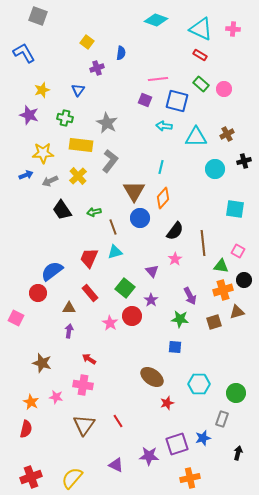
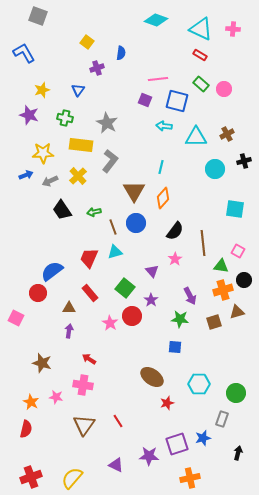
blue circle at (140, 218): moved 4 px left, 5 px down
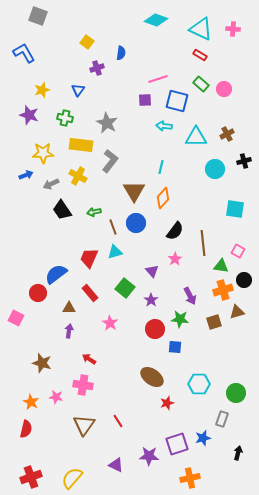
pink line at (158, 79): rotated 12 degrees counterclockwise
purple square at (145, 100): rotated 24 degrees counterclockwise
yellow cross at (78, 176): rotated 18 degrees counterclockwise
gray arrow at (50, 181): moved 1 px right, 3 px down
blue semicircle at (52, 271): moved 4 px right, 3 px down
red circle at (132, 316): moved 23 px right, 13 px down
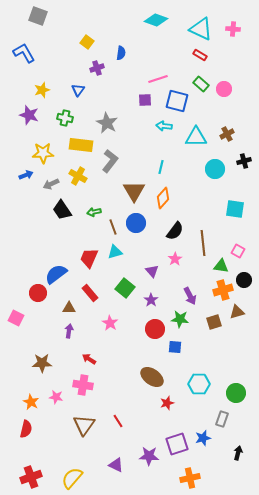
brown star at (42, 363): rotated 18 degrees counterclockwise
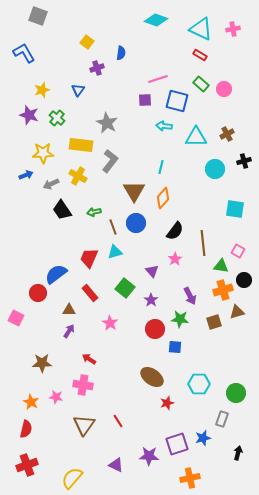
pink cross at (233, 29): rotated 16 degrees counterclockwise
green cross at (65, 118): moved 8 px left; rotated 28 degrees clockwise
brown triangle at (69, 308): moved 2 px down
purple arrow at (69, 331): rotated 24 degrees clockwise
red cross at (31, 477): moved 4 px left, 12 px up
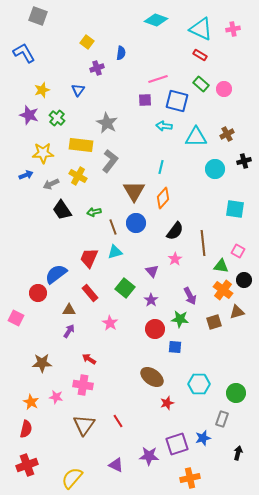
orange cross at (223, 290): rotated 36 degrees counterclockwise
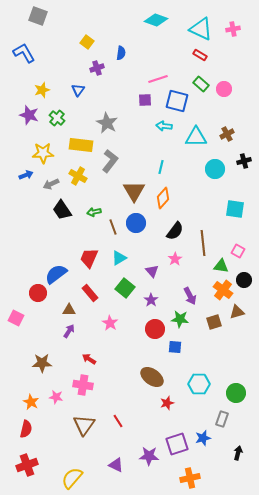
cyan triangle at (115, 252): moved 4 px right, 6 px down; rotated 14 degrees counterclockwise
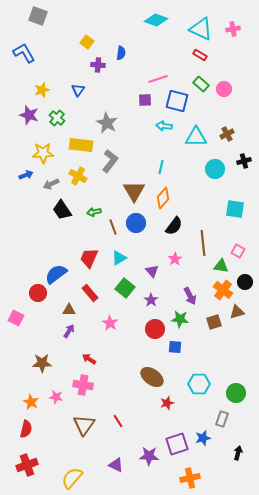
purple cross at (97, 68): moved 1 px right, 3 px up; rotated 24 degrees clockwise
black semicircle at (175, 231): moved 1 px left, 5 px up
black circle at (244, 280): moved 1 px right, 2 px down
